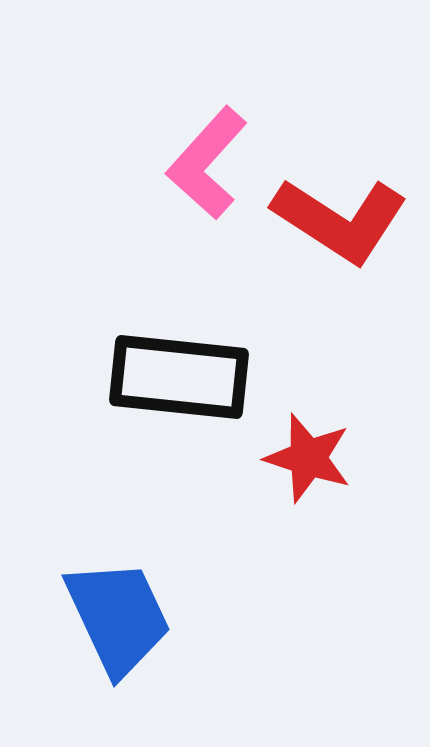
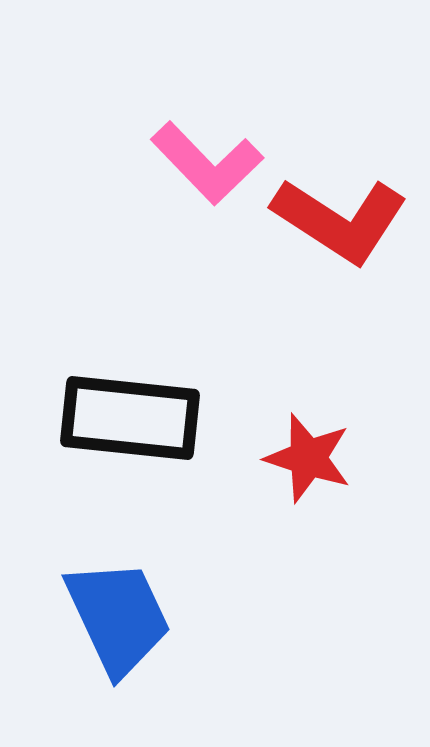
pink L-shape: rotated 86 degrees counterclockwise
black rectangle: moved 49 px left, 41 px down
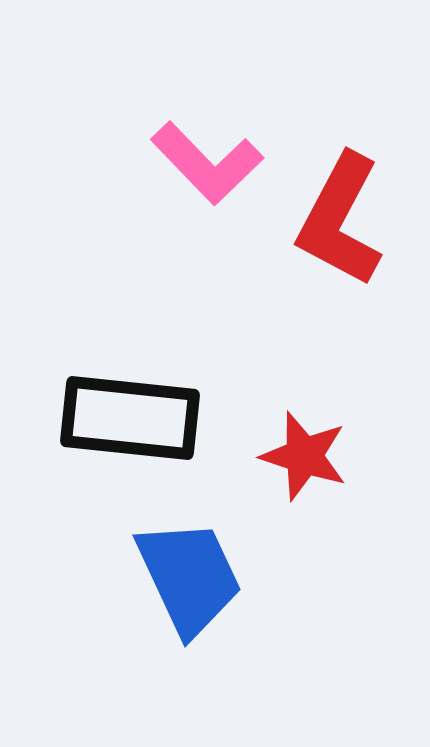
red L-shape: rotated 85 degrees clockwise
red star: moved 4 px left, 2 px up
blue trapezoid: moved 71 px right, 40 px up
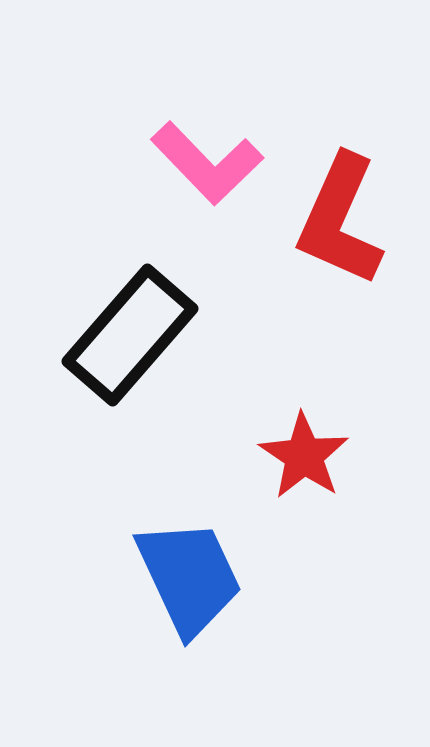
red L-shape: rotated 4 degrees counterclockwise
black rectangle: moved 83 px up; rotated 55 degrees counterclockwise
red star: rotated 16 degrees clockwise
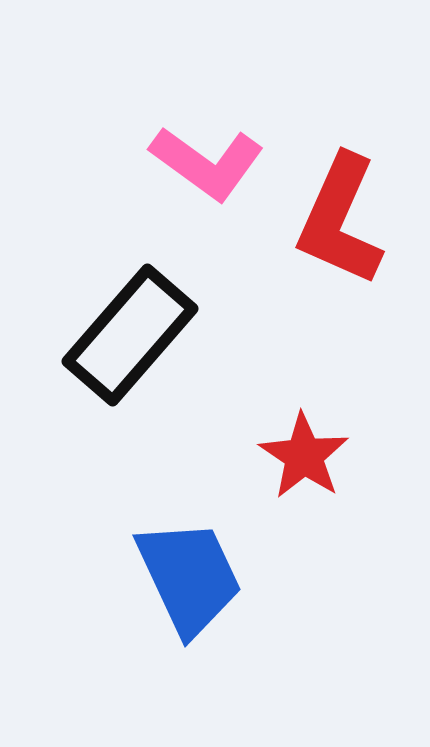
pink L-shape: rotated 10 degrees counterclockwise
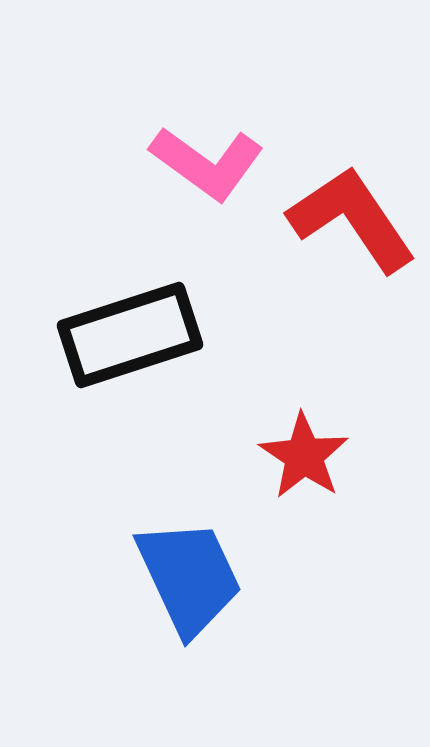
red L-shape: moved 12 px right, 1 px up; rotated 122 degrees clockwise
black rectangle: rotated 31 degrees clockwise
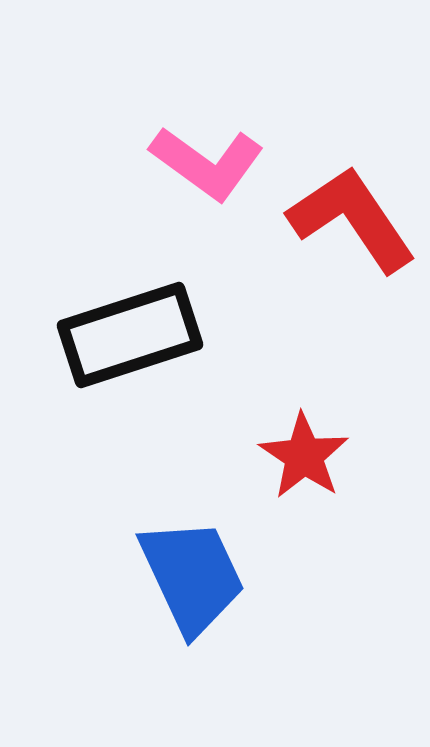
blue trapezoid: moved 3 px right, 1 px up
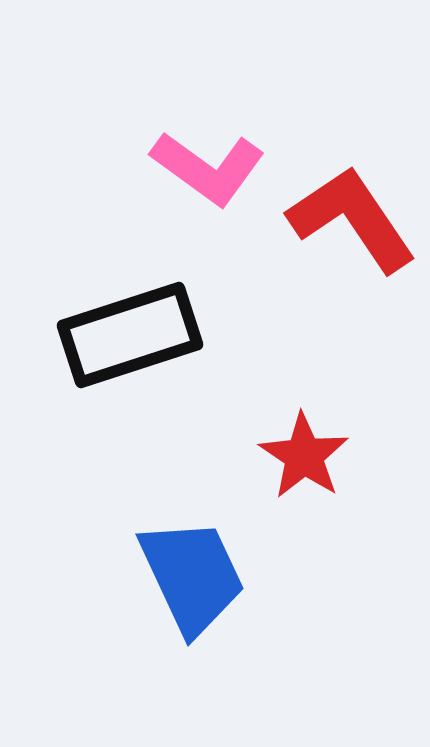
pink L-shape: moved 1 px right, 5 px down
